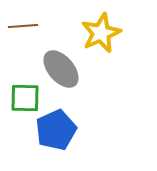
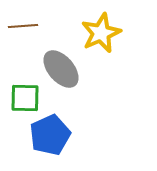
blue pentagon: moved 6 px left, 5 px down
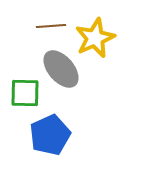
brown line: moved 28 px right
yellow star: moved 6 px left, 5 px down
green square: moved 5 px up
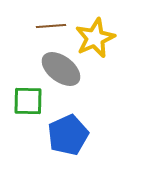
gray ellipse: rotated 12 degrees counterclockwise
green square: moved 3 px right, 8 px down
blue pentagon: moved 18 px right
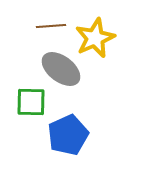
green square: moved 3 px right, 1 px down
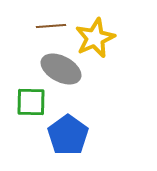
gray ellipse: rotated 9 degrees counterclockwise
blue pentagon: rotated 12 degrees counterclockwise
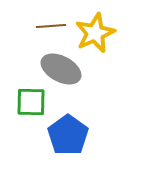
yellow star: moved 5 px up
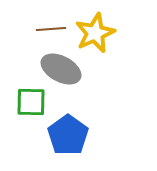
brown line: moved 3 px down
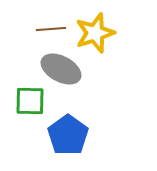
yellow star: rotated 6 degrees clockwise
green square: moved 1 px left, 1 px up
